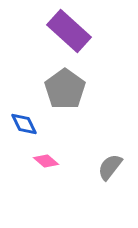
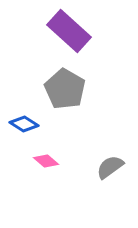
gray pentagon: rotated 6 degrees counterclockwise
blue diamond: rotated 32 degrees counterclockwise
gray semicircle: rotated 16 degrees clockwise
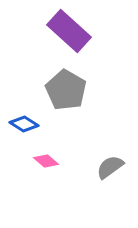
gray pentagon: moved 1 px right, 1 px down
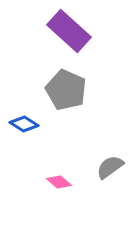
gray pentagon: rotated 6 degrees counterclockwise
pink diamond: moved 13 px right, 21 px down
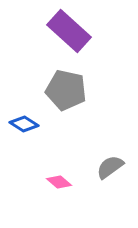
gray pentagon: rotated 12 degrees counterclockwise
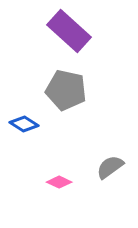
pink diamond: rotated 15 degrees counterclockwise
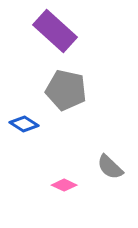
purple rectangle: moved 14 px left
gray semicircle: rotated 100 degrees counterclockwise
pink diamond: moved 5 px right, 3 px down
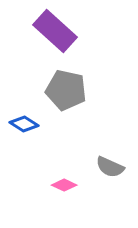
gray semicircle: rotated 20 degrees counterclockwise
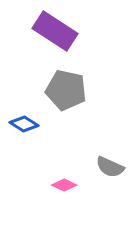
purple rectangle: rotated 9 degrees counterclockwise
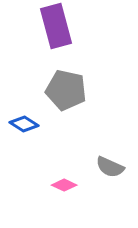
purple rectangle: moved 1 px right, 5 px up; rotated 42 degrees clockwise
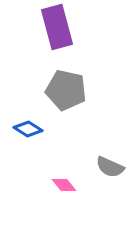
purple rectangle: moved 1 px right, 1 px down
blue diamond: moved 4 px right, 5 px down
pink diamond: rotated 25 degrees clockwise
